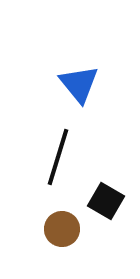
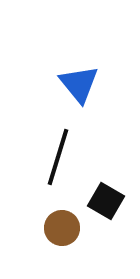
brown circle: moved 1 px up
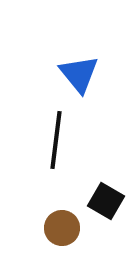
blue triangle: moved 10 px up
black line: moved 2 px left, 17 px up; rotated 10 degrees counterclockwise
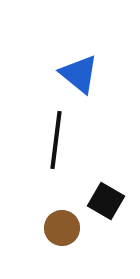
blue triangle: rotated 12 degrees counterclockwise
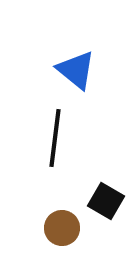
blue triangle: moved 3 px left, 4 px up
black line: moved 1 px left, 2 px up
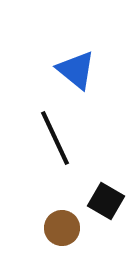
black line: rotated 32 degrees counterclockwise
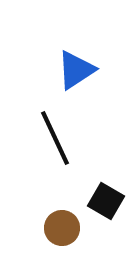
blue triangle: rotated 48 degrees clockwise
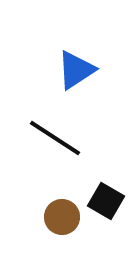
black line: rotated 32 degrees counterclockwise
brown circle: moved 11 px up
